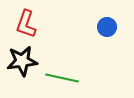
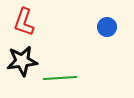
red L-shape: moved 2 px left, 2 px up
green line: moved 2 px left; rotated 16 degrees counterclockwise
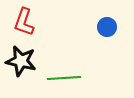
black star: moved 1 px left; rotated 20 degrees clockwise
green line: moved 4 px right
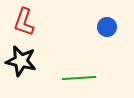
green line: moved 15 px right
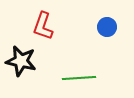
red L-shape: moved 19 px right, 4 px down
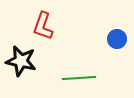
blue circle: moved 10 px right, 12 px down
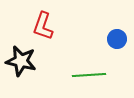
green line: moved 10 px right, 3 px up
